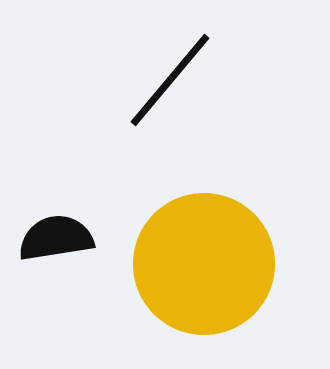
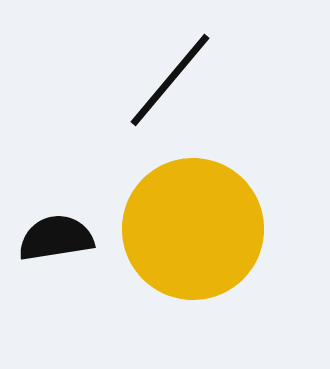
yellow circle: moved 11 px left, 35 px up
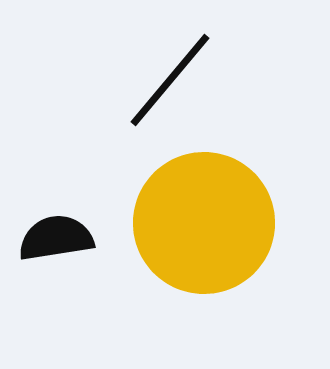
yellow circle: moved 11 px right, 6 px up
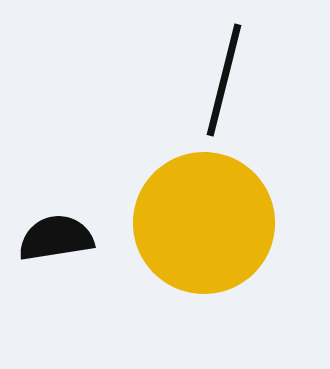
black line: moved 54 px right; rotated 26 degrees counterclockwise
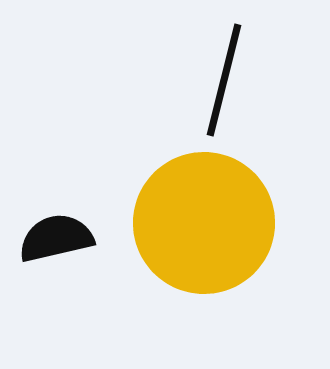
black semicircle: rotated 4 degrees counterclockwise
